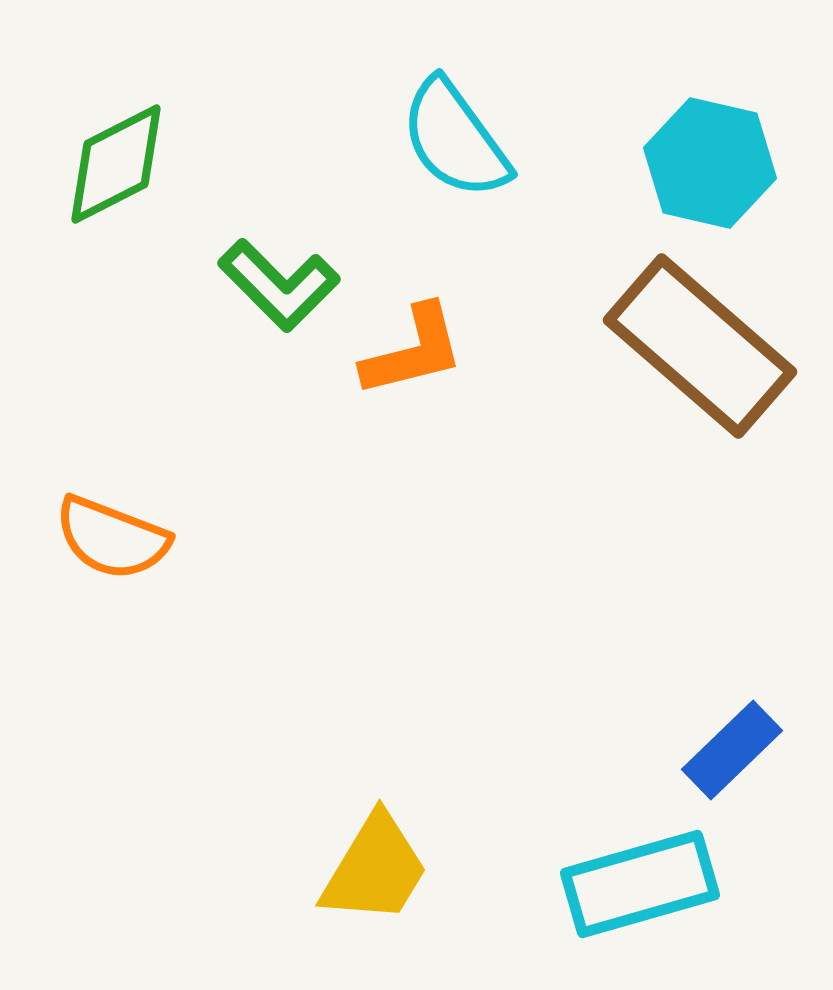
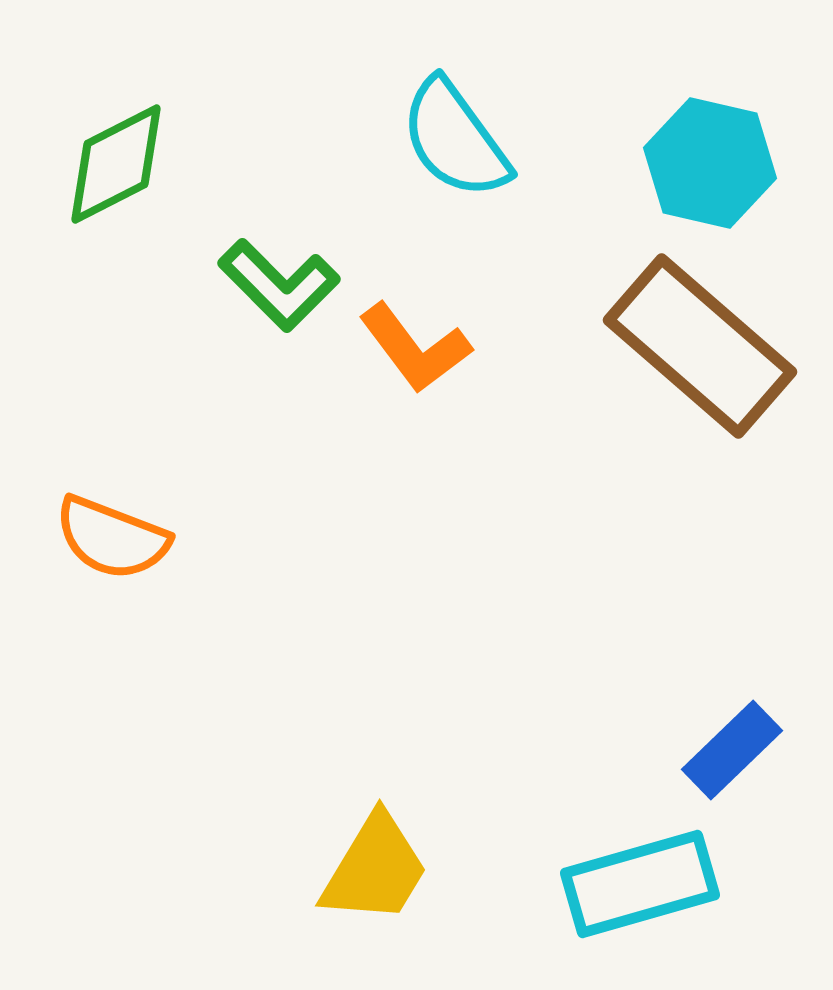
orange L-shape: moved 2 px right, 3 px up; rotated 67 degrees clockwise
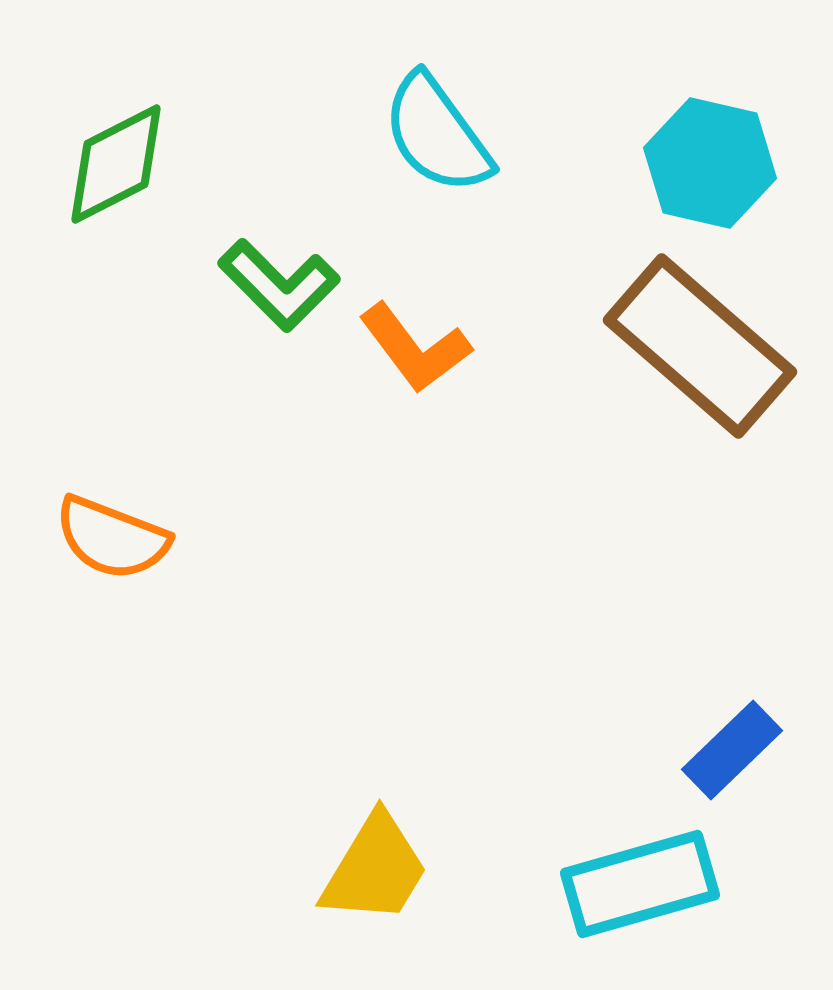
cyan semicircle: moved 18 px left, 5 px up
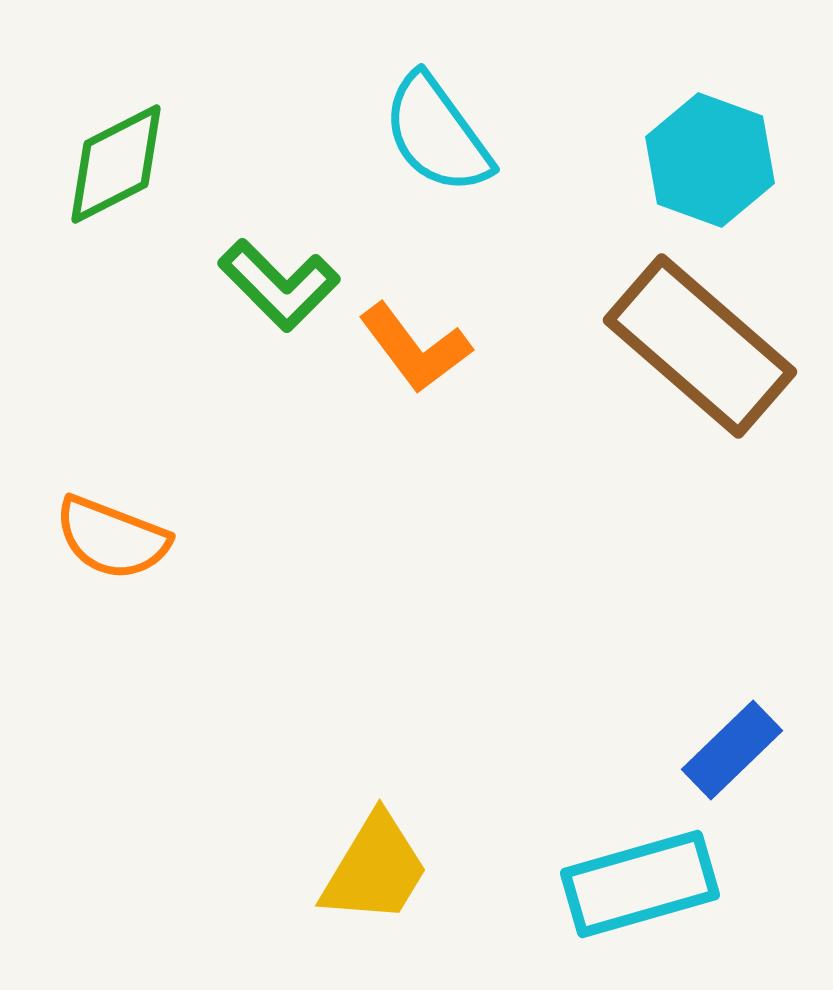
cyan hexagon: moved 3 px up; rotated 7 degrees clockwise
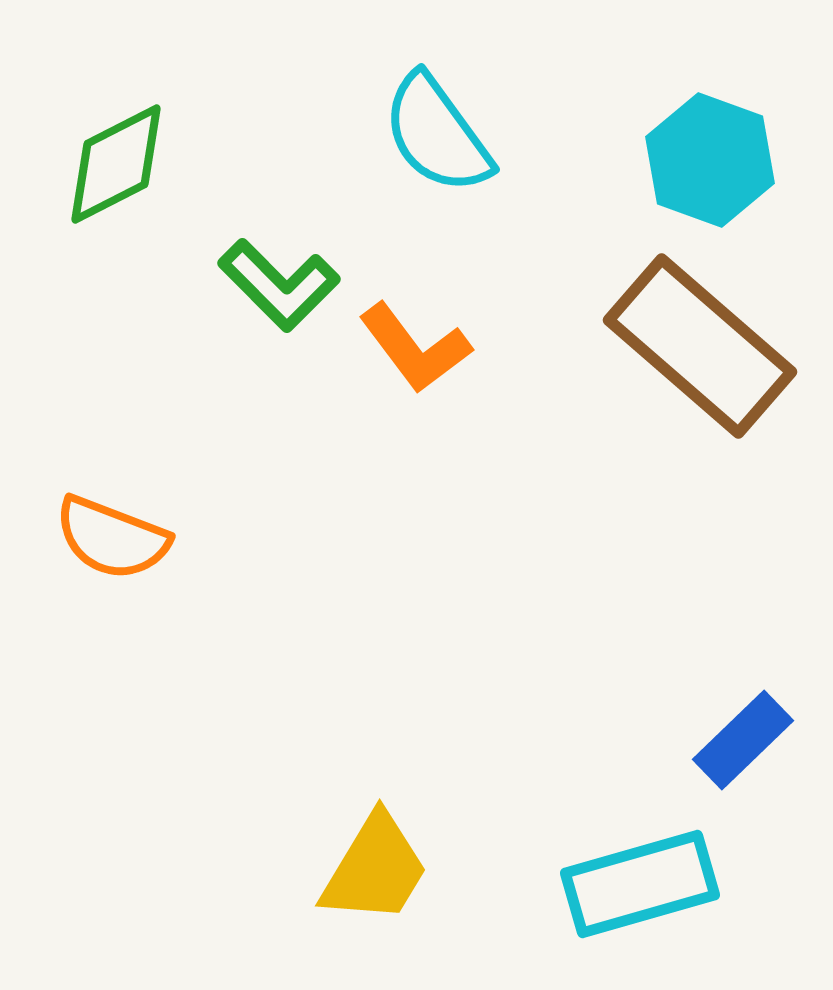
blue rectangle: moved 11 px right, 10 px up
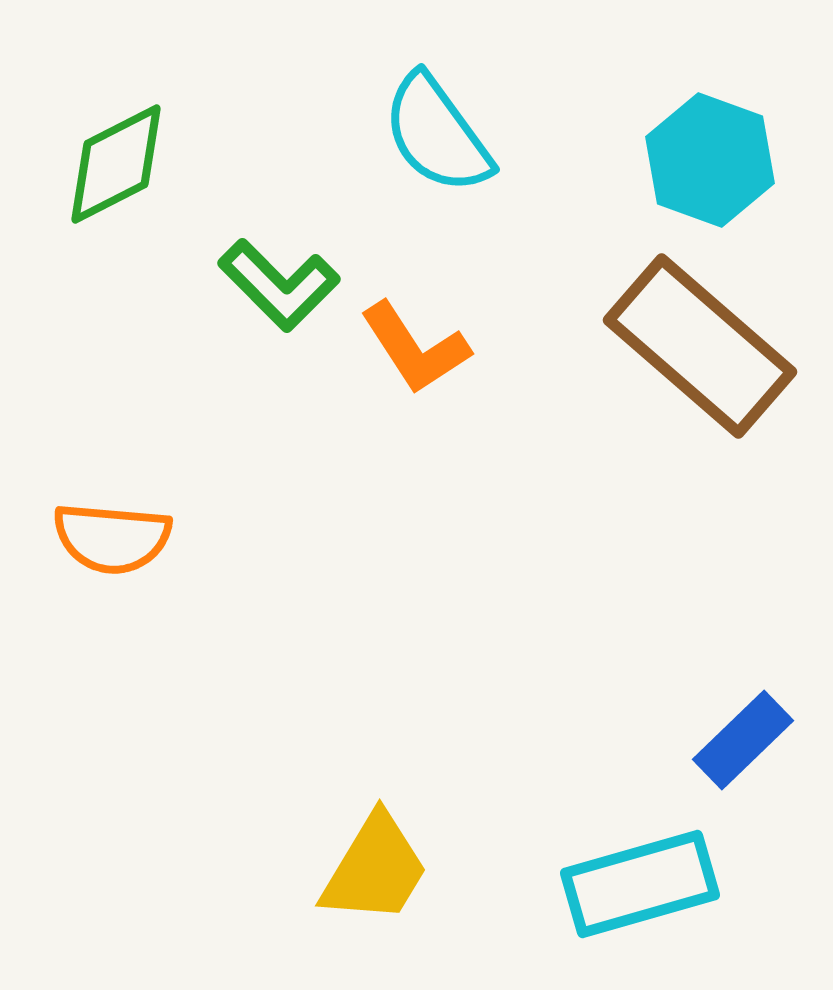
orange L-shape: rotated 4 degrees clockwise
orange semicircle: rotated 16 degrees counterclockwise
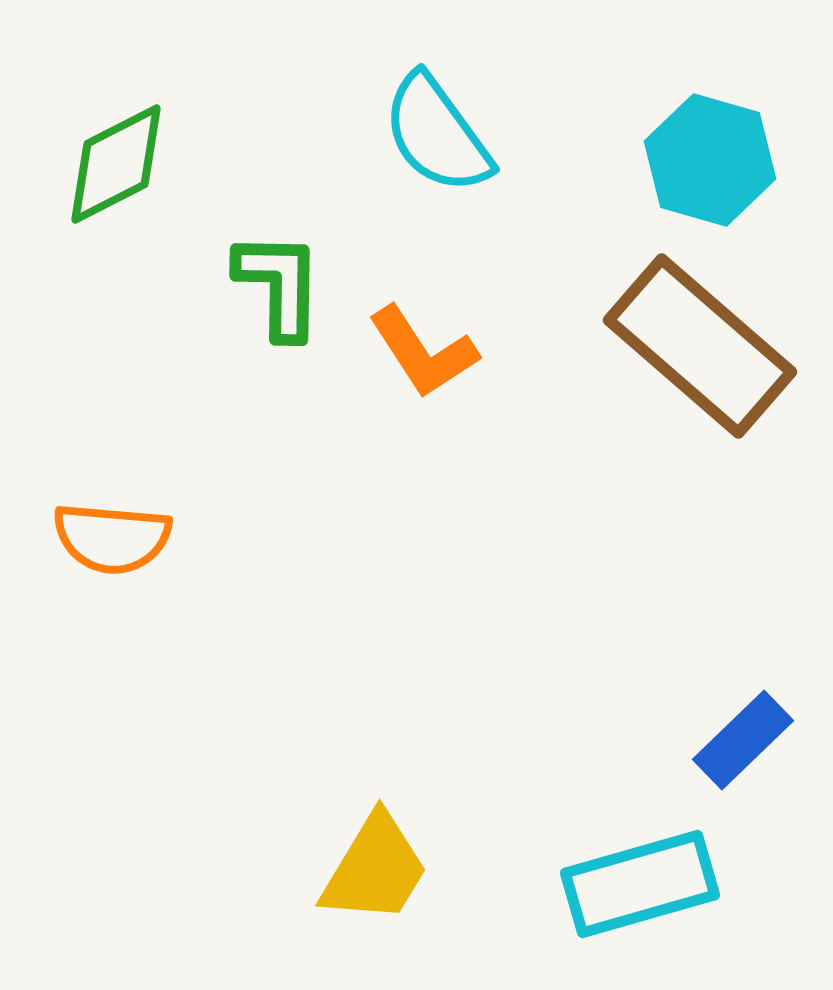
cyan hexagon: rotated 4 degrees counterclockwise
green L-shape: rotated 134 degrees counterclockwise
orange L-shape: moved 8 px right, 4 px down
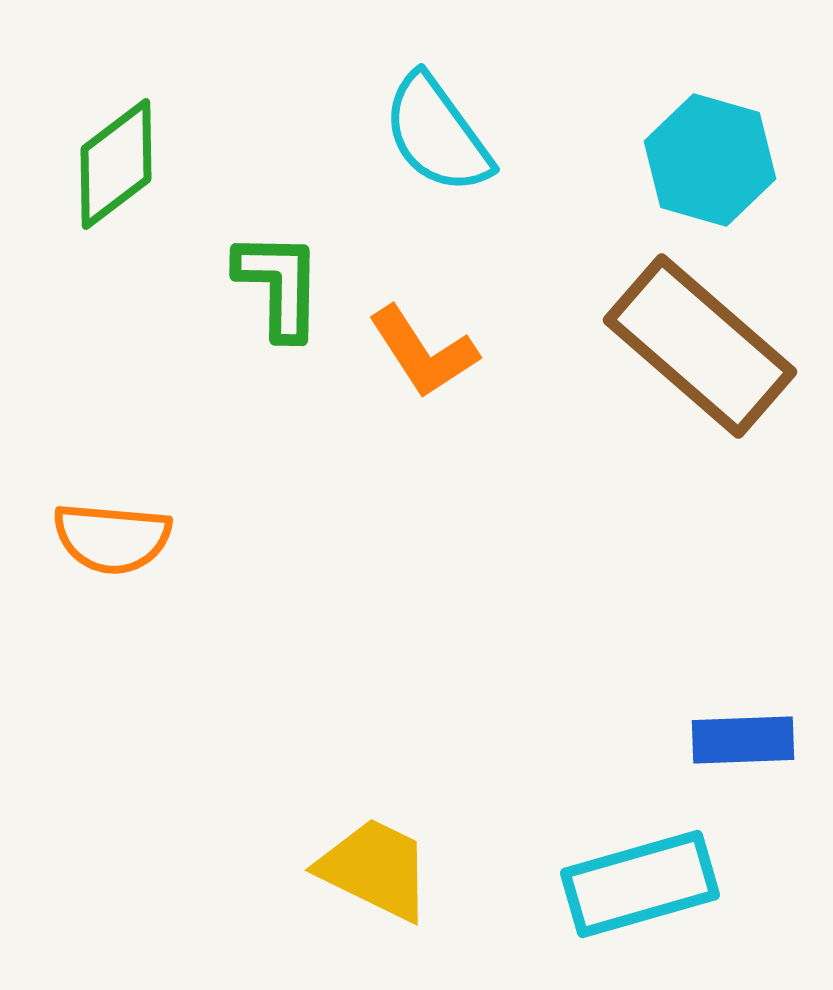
green diamond: rotated 10 degrees counterclockwise
blue rectangle: rotated 42 degrees clockwise
yellow trapezoid: rotated 95 degrees counterclockwise
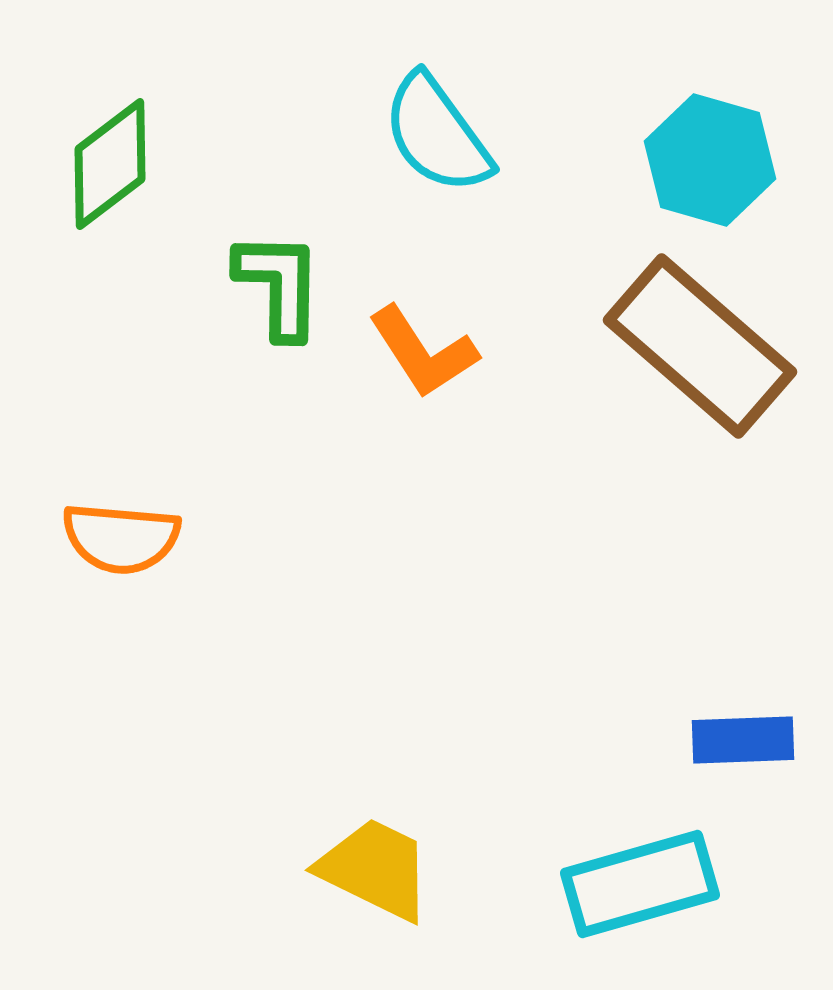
green diamond: moved 6 px left
orange semicircle: moved 9 px right
